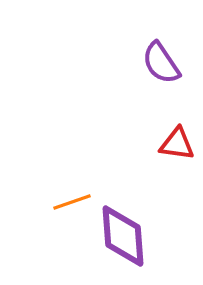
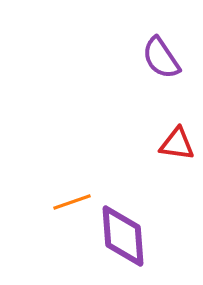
purple semicircle: moved 5 px up
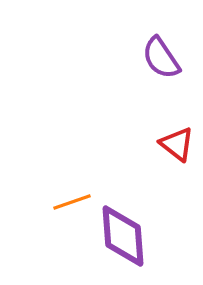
red triangle: rotated 30 degrees clockwise
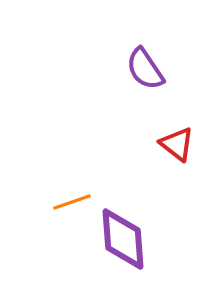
purple semicircle: moved 16 px left, 11 px down
purple diamond: moved 3 px down
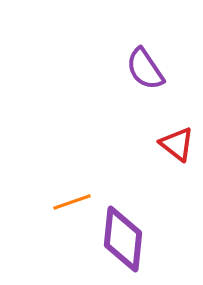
purple diamond: rotated 10 degrees clockwise
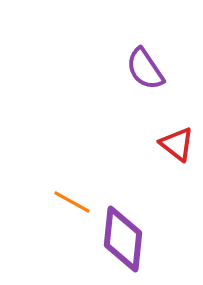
orange line: rotated 48 degrees clockwise
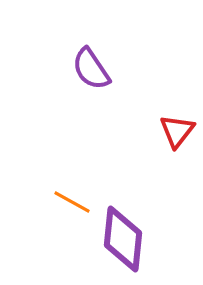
purple semicircle: moved 54 px left
red triangle: moved 13 px up; rotated 30 degrees clockwise
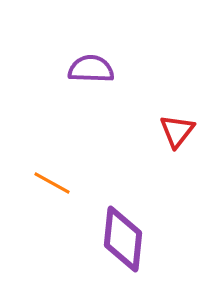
purple semicircle: rotated 126 degrees clockwise
orange line: moved 20 px left, 19 px up
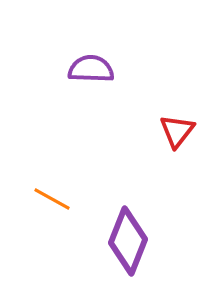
orange line: moved 16 px down
purple diamond: moved 5 px right, 2 px down; rotated 16 degrees clockwise
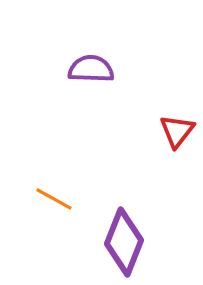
orange line: moved 2 px right
purple diamond: moved 4 px left, 1 px down
